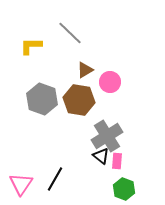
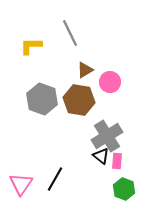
gray line: rotated 20 degrees clockwise
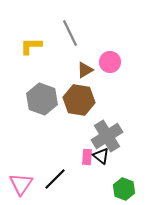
pink circle: moved 20 px up
pink rectangle: moved 30 px left, 4 px up
black line: rotated 15 degrees clockwise
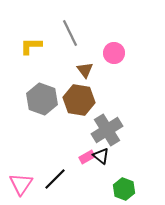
pink circle: moved 4 px right, 9 px up
brown triangle: rotated 36 degrees counterclockwise
gray cross: moved 6 px up
pink rectangle: rotated 56 degrees clockwise
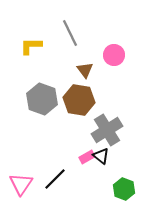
pink circle: moved 2 px down
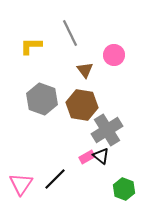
brown hexagon: moved 3 px right, 5 px down
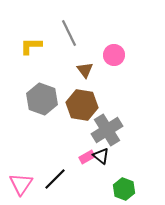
gray line: moved 1 px left
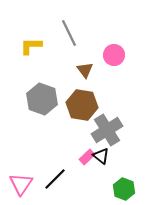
pink rectangle: rotated 14 degrees counterclockwise
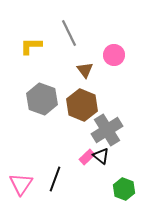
brown hexagon: rotated 12 degrees clockwise
black line: rotated 25 degrees counterclockwise
